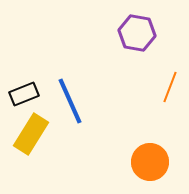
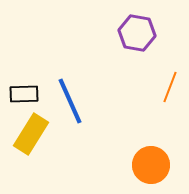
black rectangle: rotated 20 degrees clockwise
orange circle: moved 1 px right, 3 px down
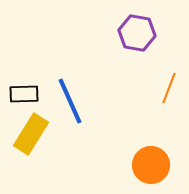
orange line: moved 1 px left, 1 px down
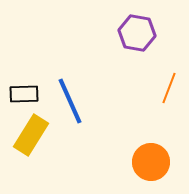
yellow rectangle: moved 1 px down
orange circle: moved 3 px up
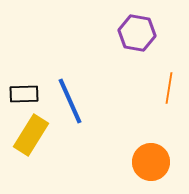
orange line: rotated 12 degrees counterclockwise
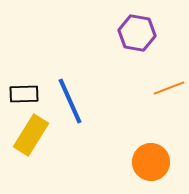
orange line: rotated 60 degrees clockwise
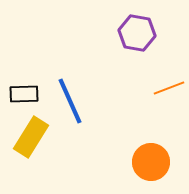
yellow rectangle: moved 2 px down
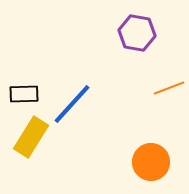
blue line: moved 2 px right, 3 px down; rotated 66 degrees clockwise
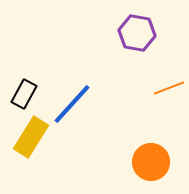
black rectangle: rotated 60 degrees counterclockwise
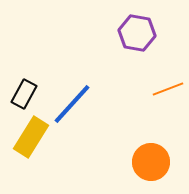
orange line: moved 1 px left, 1 px down
